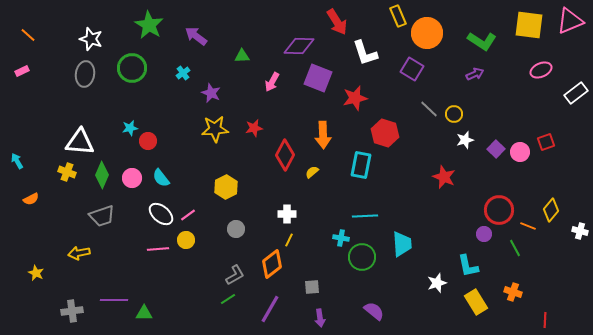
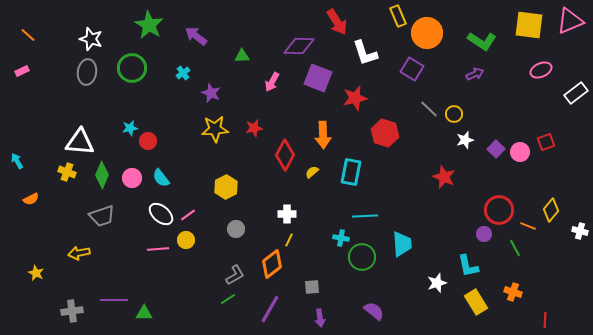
gray ellipse at (85, 74): moved 2 px right, 2 px up
cyan rectangle at (361, 165): moved 10 px left, 7 px down
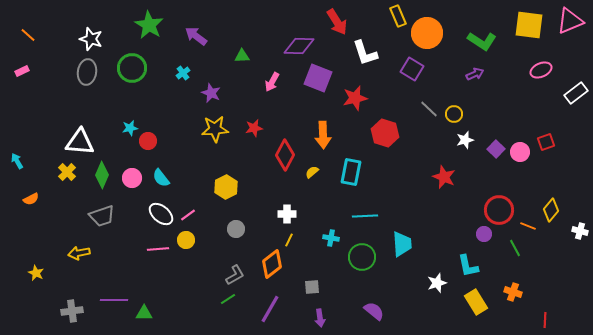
yellow cross at (67, 172): rotated 24 degrees clockwise
cyan cross at (341, 238): moved 10 px left
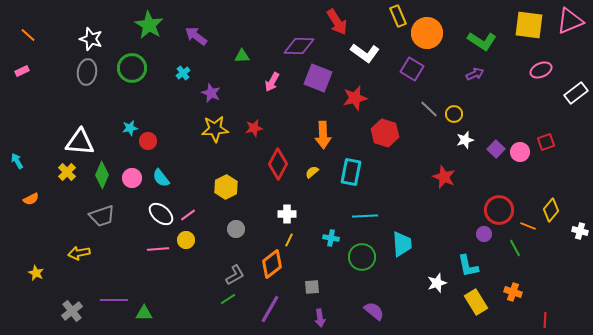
white L-shape at (365, 53): rotated 36 degrees counterclockwise
red diamond at (285, 155): moved 7 px left, 9 px down
gray cross at (72, 311): rotated 30 degrees counterclockwise
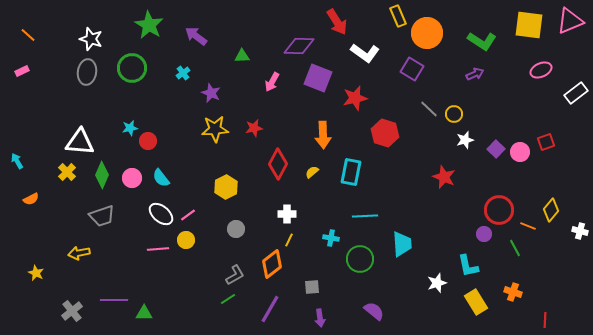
green circle at (362, 257): moved 2 px left, 2 px down
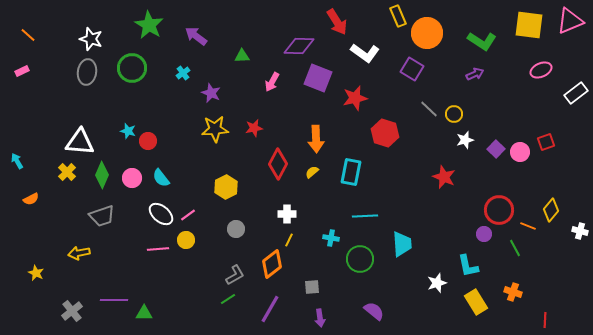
cyan star at (130, 128): moved 2 px left, 3 px down; rotated 28 degrees clockwise
orange arrow at (323, 135): moved 7 px left, 4 px down
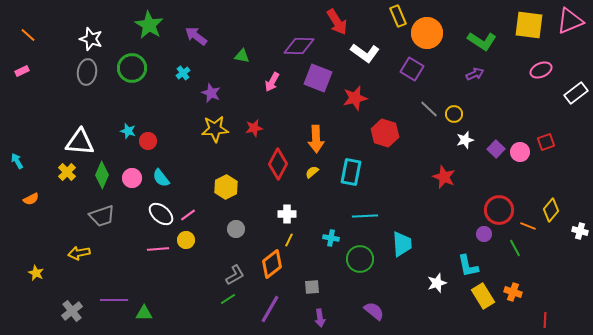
green triangle at (242, 56): rotated 14 degrees clockwise
yellow rectangle at (476, 302): moved 7 px right, 6 px up
